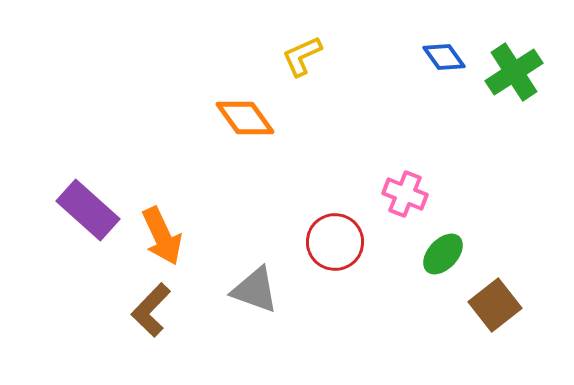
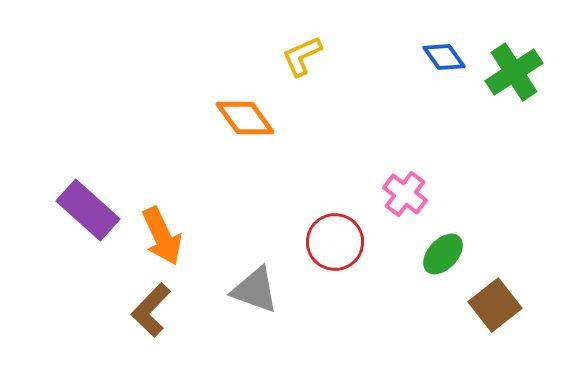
pink cross: rotated 15 degrees clockwise
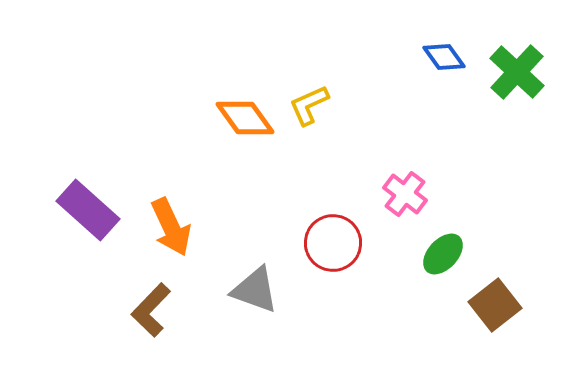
yellow L-shape: moved 7 px right, 49 px down
green cross: moved 3 px right; rotated 14 degrees counterclockwise
orange arrow: moved 9 px right, 9 px up
red circle: moved 2 px left, 1 px down
